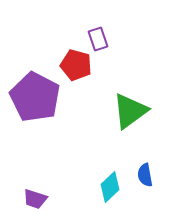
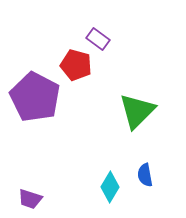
purple rectangle: rotated 35 degrees counterclockwise
green triangle: moved 7 px right; rotated 9 degrees counterclockwise
cyan diamond: rotated 16 degrees counterclockwise
purple trapezoid: moved 5 px left
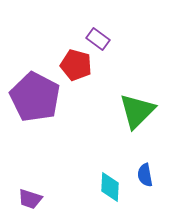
cyan diamond: rotated 28 degrees counterclockwise
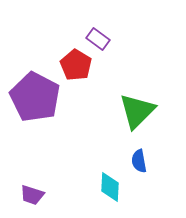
red pentagon: rotated 16 degrees clockwise
blue semicircle: moved 6 px left, 14 px up
purple trapezoid: moved 2 px right, 4 px up
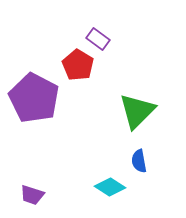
red pentagon: moved 2 px right
purple pentagon: moved 1 px left, 1 px down
cyan diamond: rotated 60 degrees counterclockwise
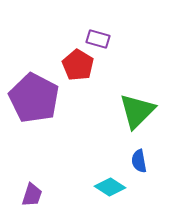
purple rectangle: rotated 20 degrees counterclockwise
purple trapezoid: rotated 90 degrees counterclockwise
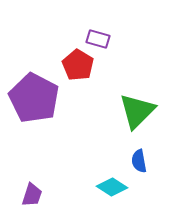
cyan diamond: moved 2 px right
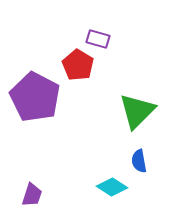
purple pentagon: moved 1 px right, 1 px up
